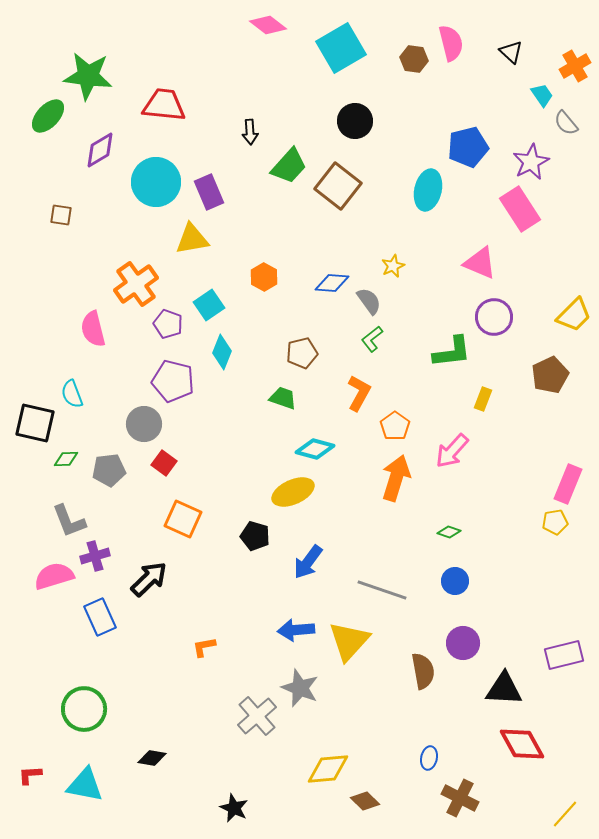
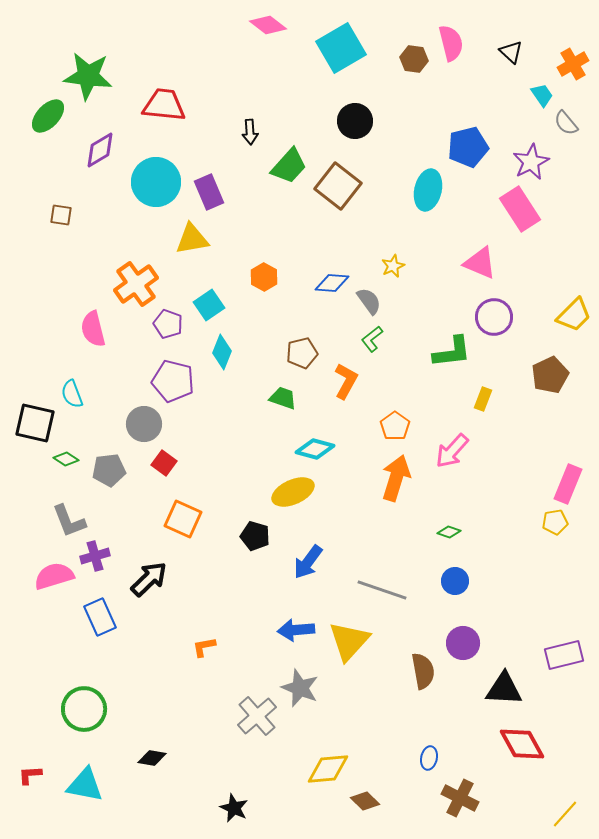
orange cross at (575, 66): moved 2 px left, 2 px up
orange L-shape at (359, 393): moved 13 px left, 12 px up
green diamond at (66, 459): rotated 35 degrees clockwise
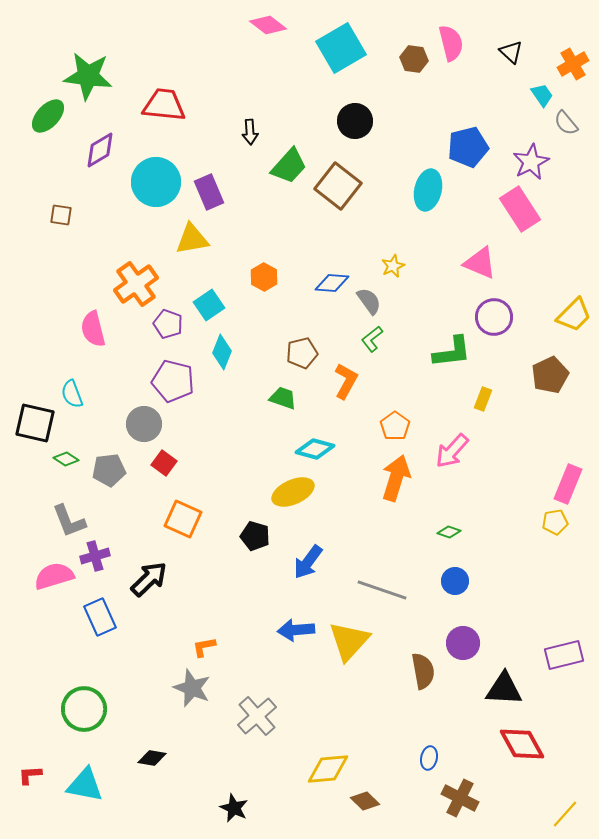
gray star at (300, 688): moved 108 px left
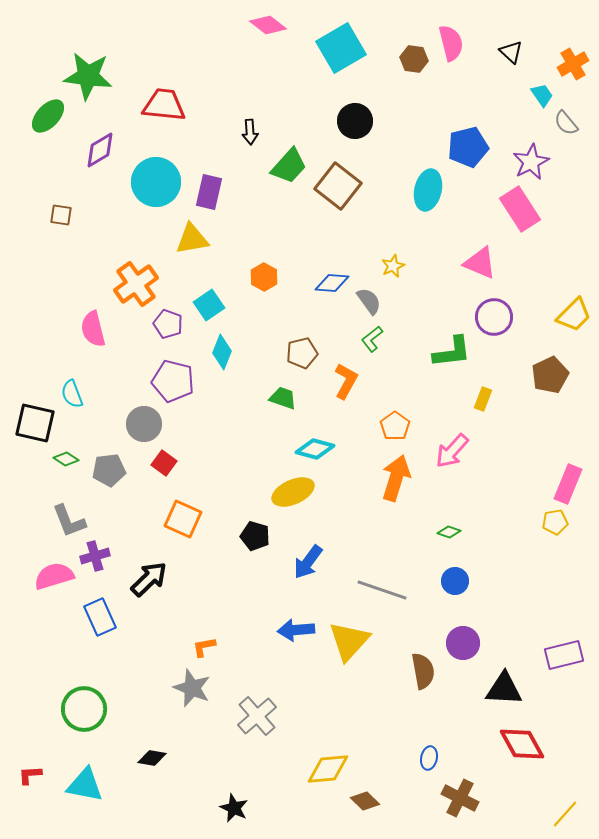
purple rectangle at (209, 192): rotated 36 degrees clockwise
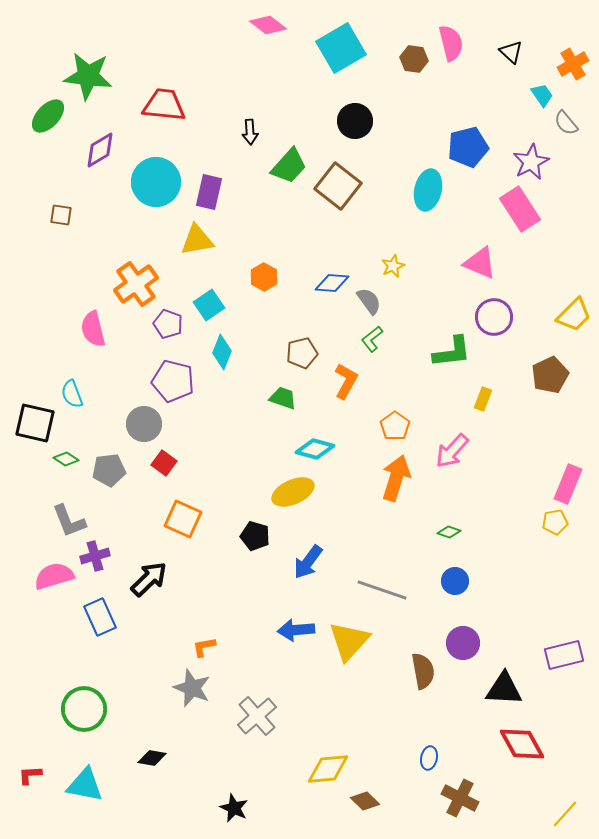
yellow triangle at (192, 239): moved 5 px right, 1 px down
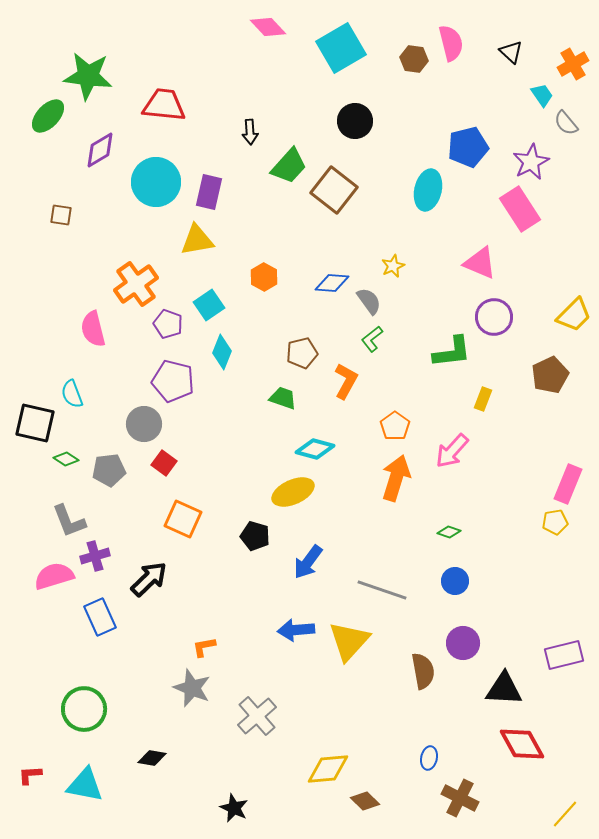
pink diamond at (268, 25): moved 2 px down; rotated 9 degrees clockwise
brown square at (338, 186): moved 4 px left, 4 px down
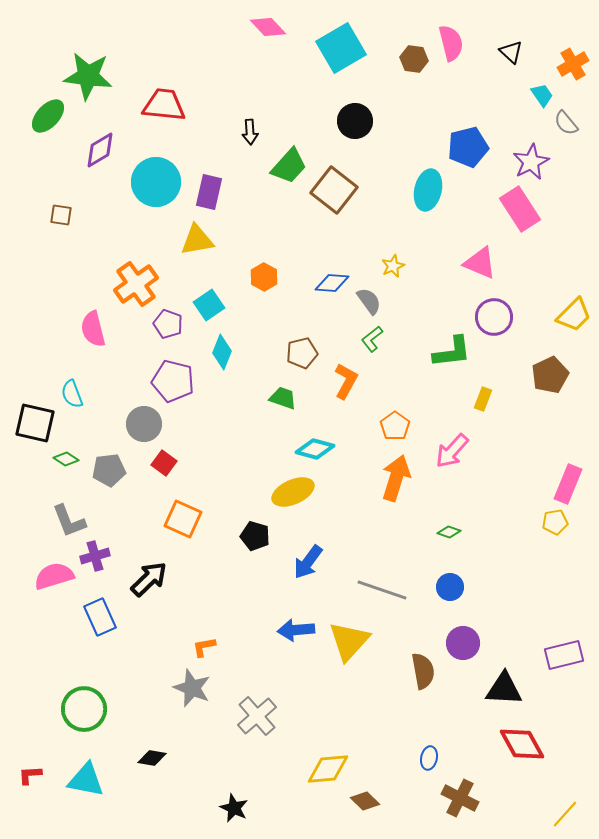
blue circle at (455, 581): moved 5 px left, 6 px down
cyan triangle at (85, 785): moved 1 px right, 5 px up
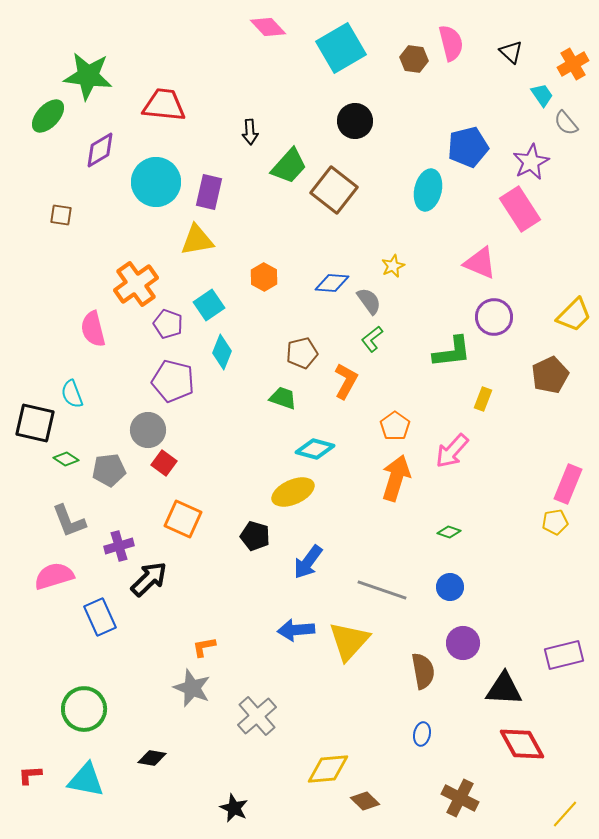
gray circle at (144, 424): moved 4 px right, 6 px down
purple cross at (95, 556): moved 24 px right, 10 px up
blue ellipse at (429, 758): moved 7 px left, 24 px up
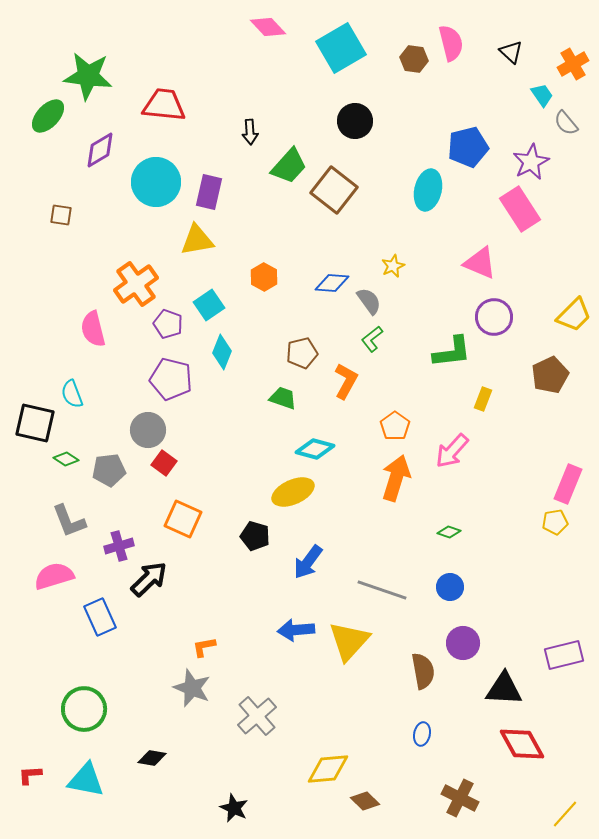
purple pentagon at (173, 381): moved 2 px left, 2 px up
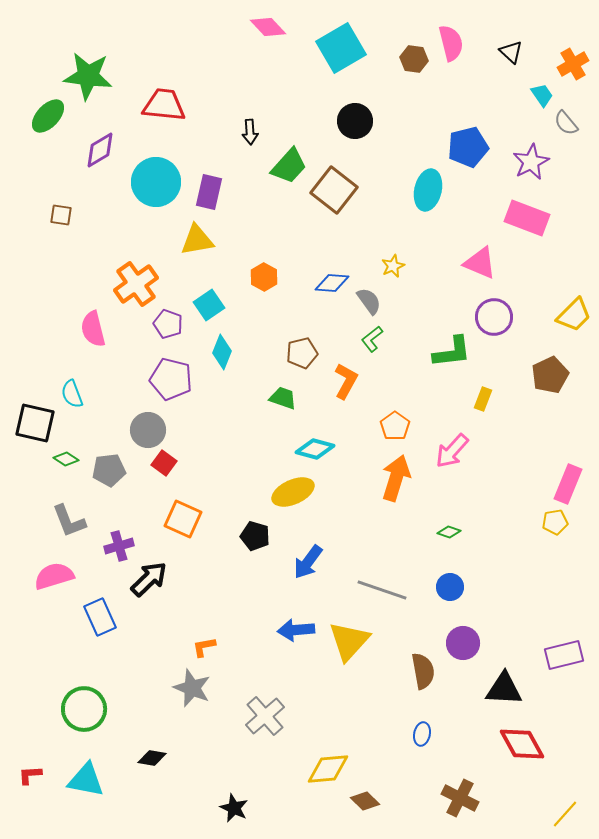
pink rectangle at (520, 209): moved 7 px right, 9 px down; rotated 36 degrees counterclockwise
gray cross at (257, 716): moved 8 px right
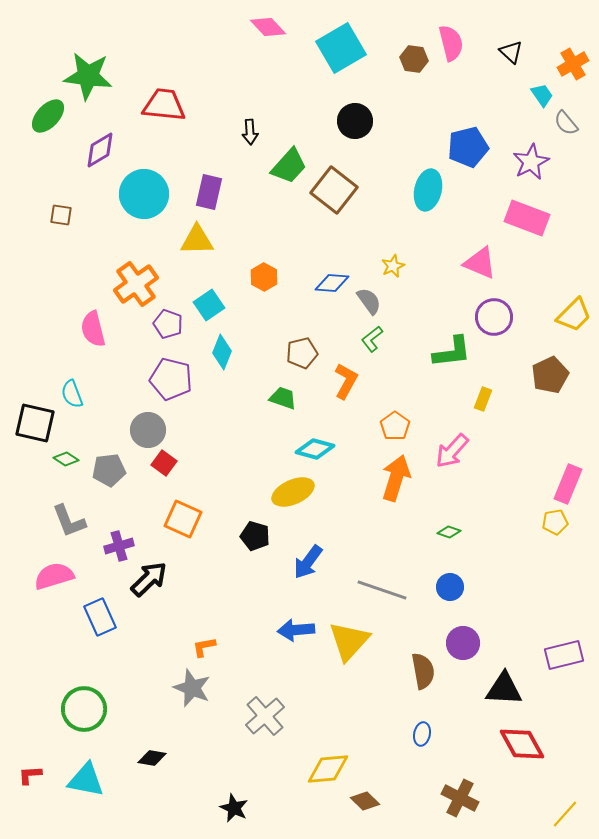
cyan circle at (156, 182): moved 12 px left, 12 px down
yellow triangle at (197, 240): rotated 9 degrees clockwise
